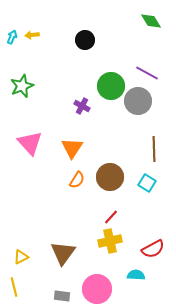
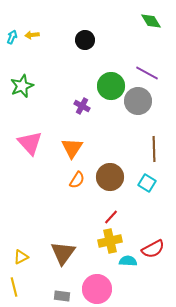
cyan semicircle: moved 8 px left, 14 px up
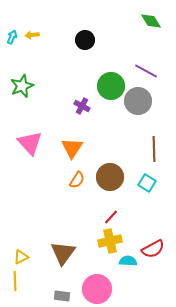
purple line: moved 1 px left, 2 px up
yellow line: moved 1 px right, 6 px up; rotated 12 degrees clockwise
